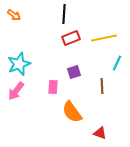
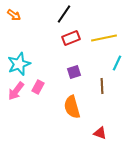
black line: rotated 30 degrees clockwise
pink rectangle: moved 15 px left; rotated 24 degrees clockwise
orange semicircle: moved 5 px up; rotated 20 degrees clockwise
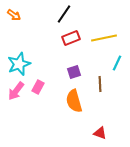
brown line: moved 2 px left, 2 px up
orange semicircle: moved 2 px right, 6 px up
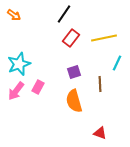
red rectangle: rotated 30 degrees counterclockwise
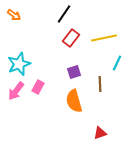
red triangle: rotated 40 degrees counterclockwise
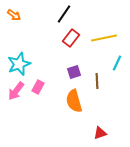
brown line: moved 3 px left, 3 px up
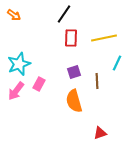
red rectangle: rotated 36 degrees counterclockwise
pink rectangle: moved 1 px right, 3 px up
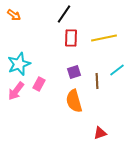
cyan line: moved 7 px down; rotated 28 degrees clockwise
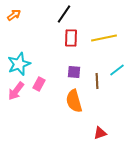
orange arrow: rotated 72 degrees counterclockwise
purple square: rotated 24 degrees clockwise
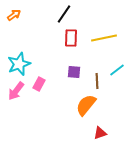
orange semicircle: moved 12 px right, 4 px down; rotated 55 degrees clockwise
